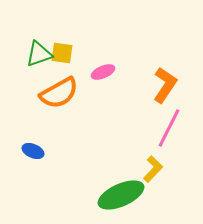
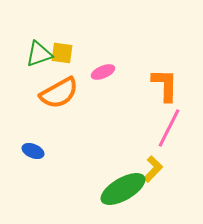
orange L-shape: rotated 33 degrees counterclockwise
green ellipse: moved 2 px right, 6 px up; rotated 6 degrees counterclockwise
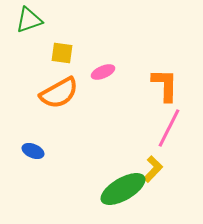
green triangle: moved 10 px left, 34 px up
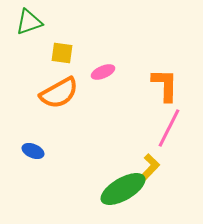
green triangle: moved 2 px down
yellow L-shape: moved 3 px left, 2 px up
